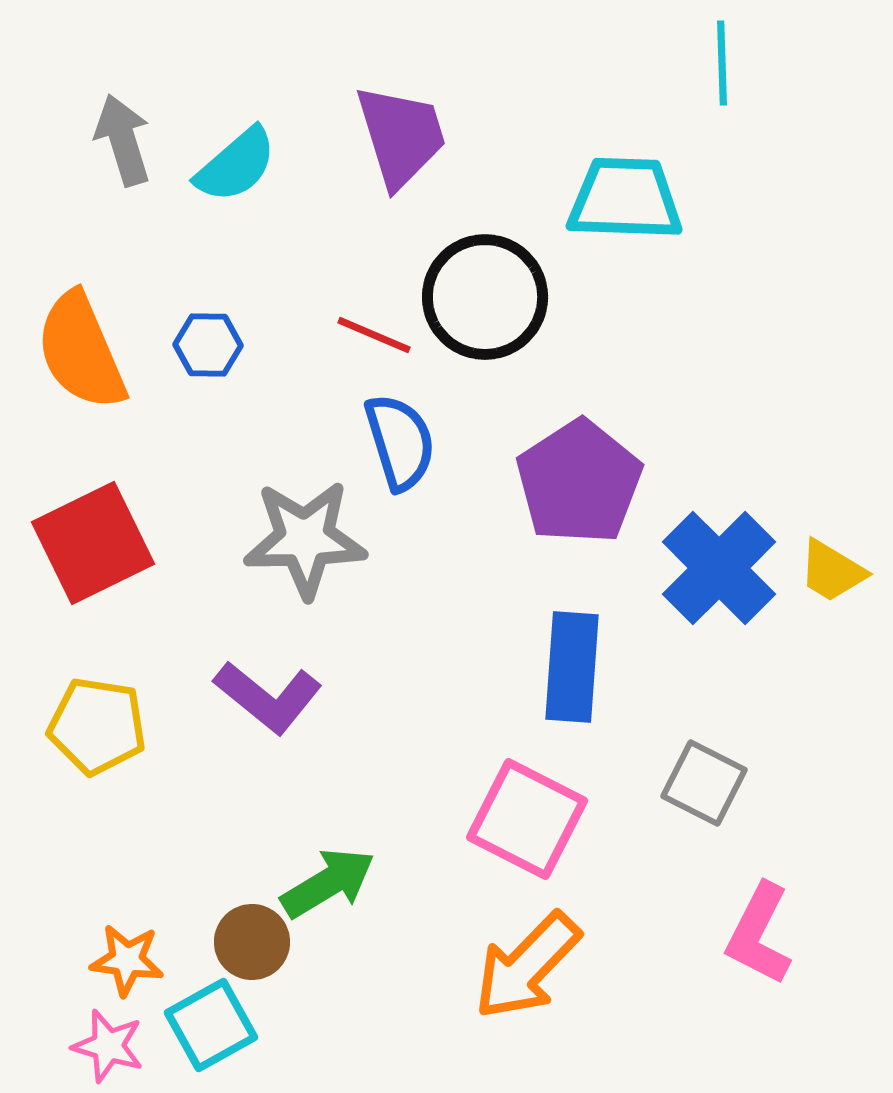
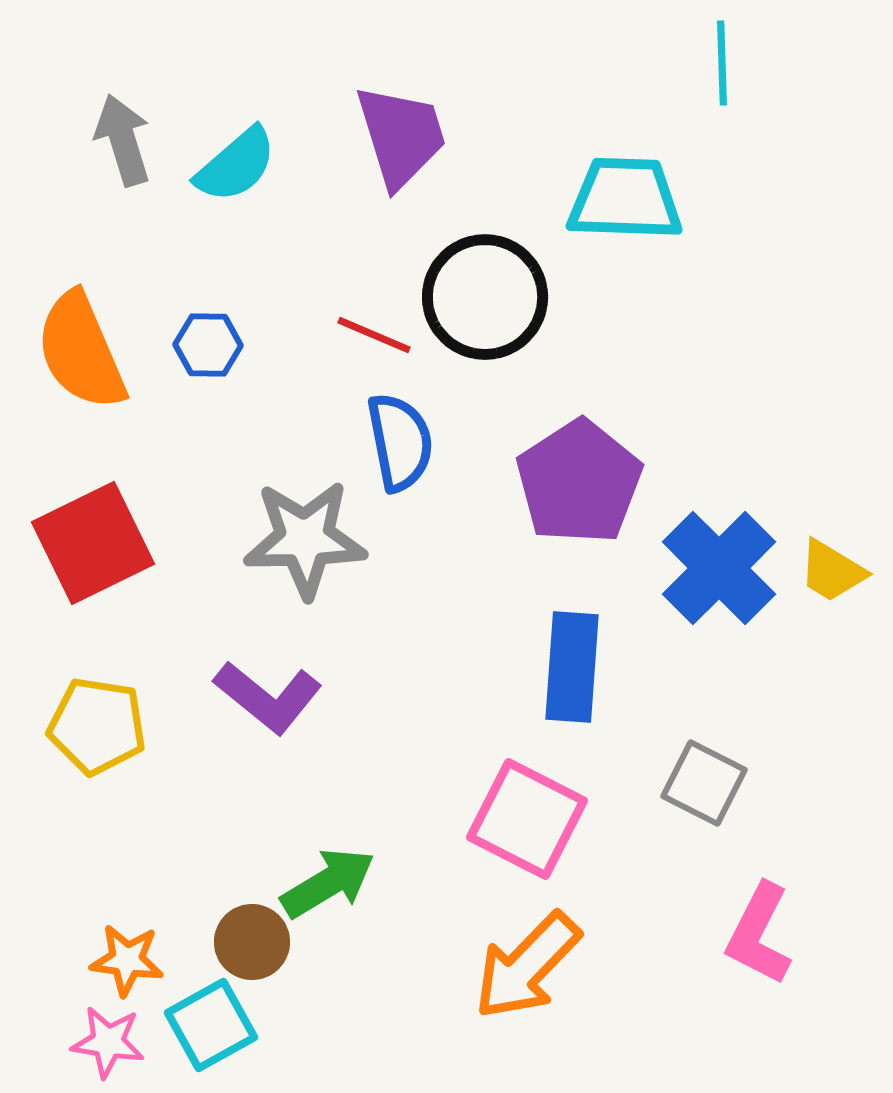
blue semicircle: rotated 6 degrees clockwise
pink star: moved 4 px up; rotated 8 degrees counterclockwise
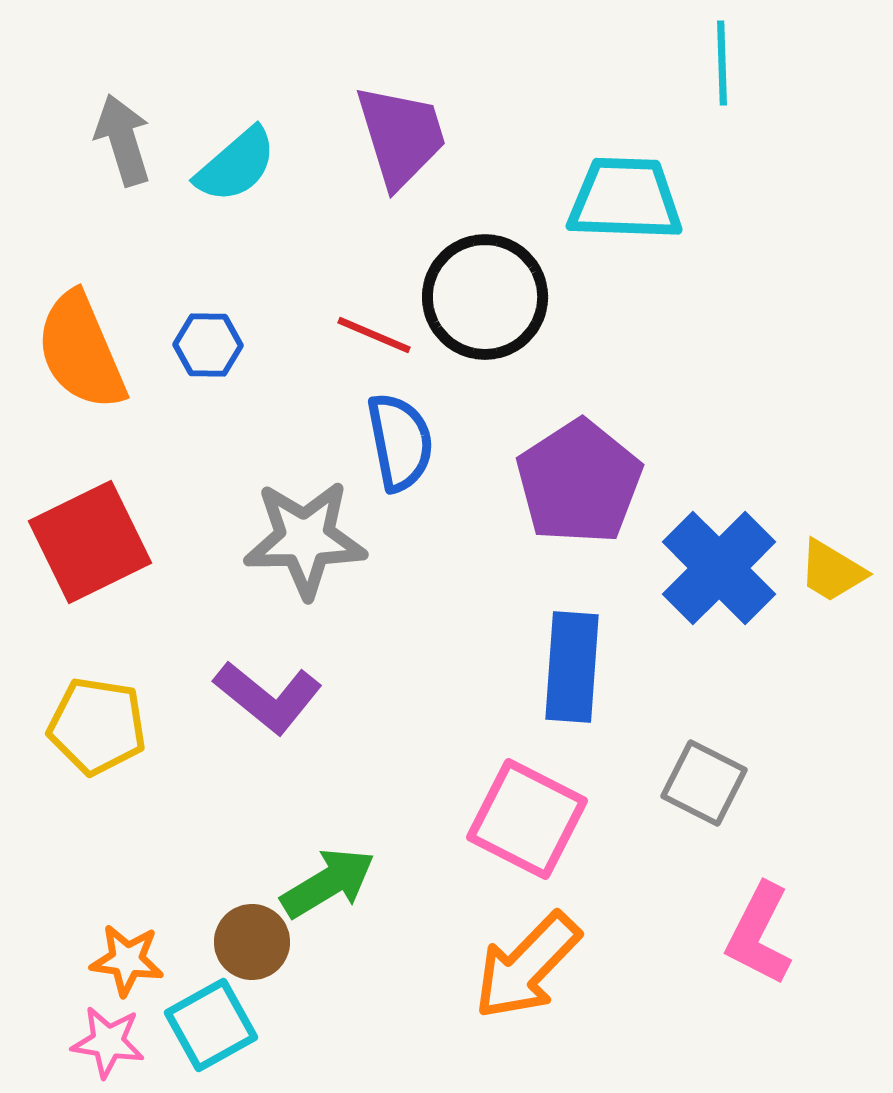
red square: moved 3 px left, 1 px up
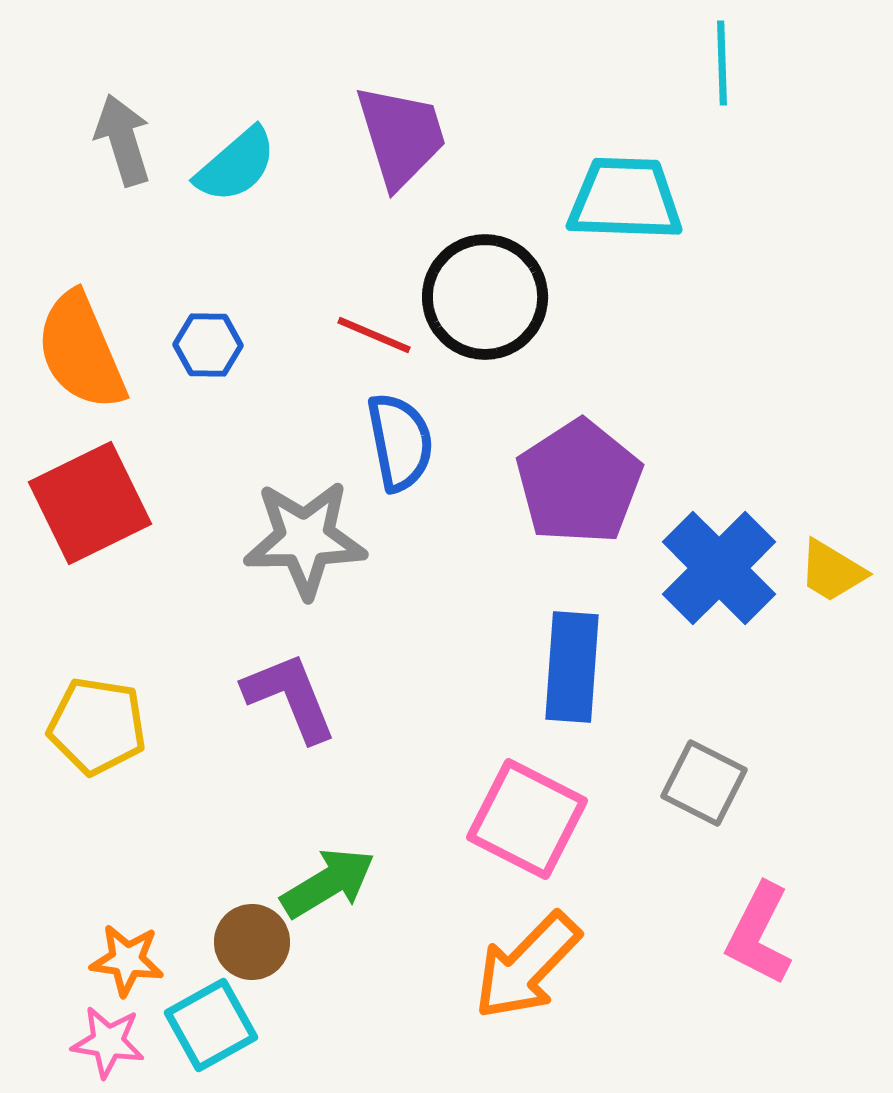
red square: moved 39 px up
purple L-shape: moved 22 px right; rotated 151 degrees counterclockwise
